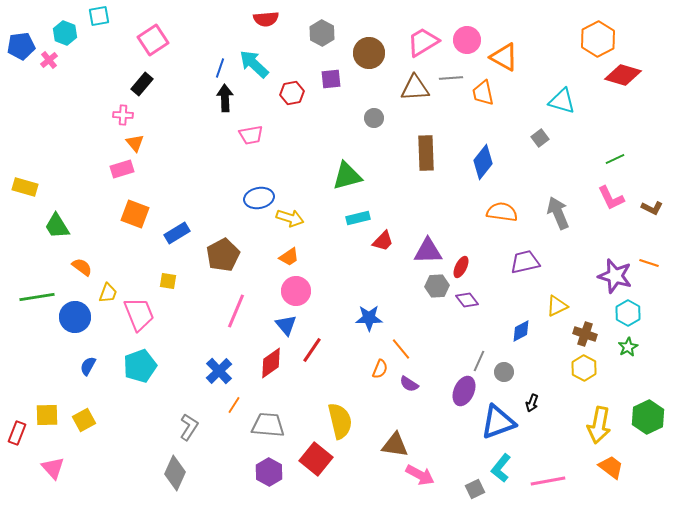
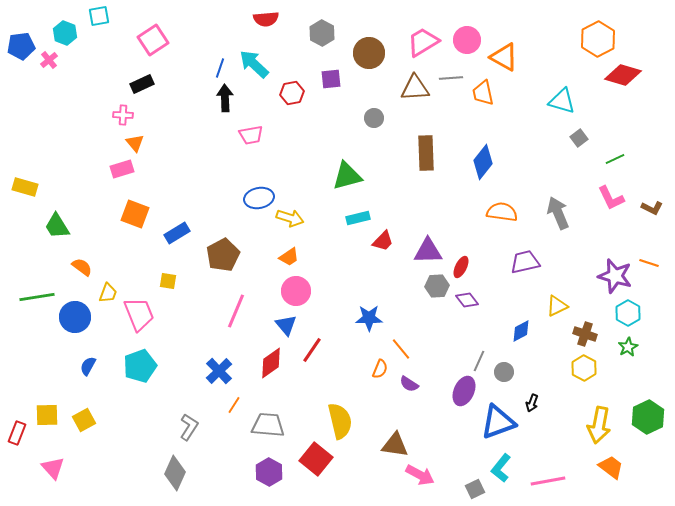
black rectangle at (142, 84): rotated 25 degrees clockwise
gray square at (540, 138): moved 39 px right
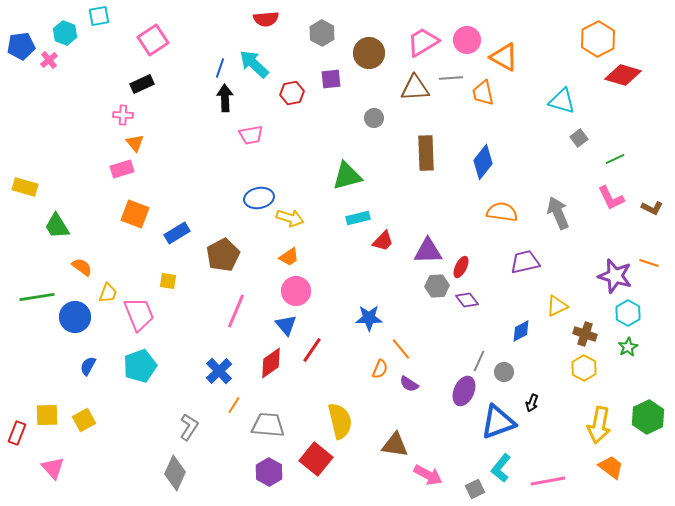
pink arrow at (420, 475): moved 8 px right
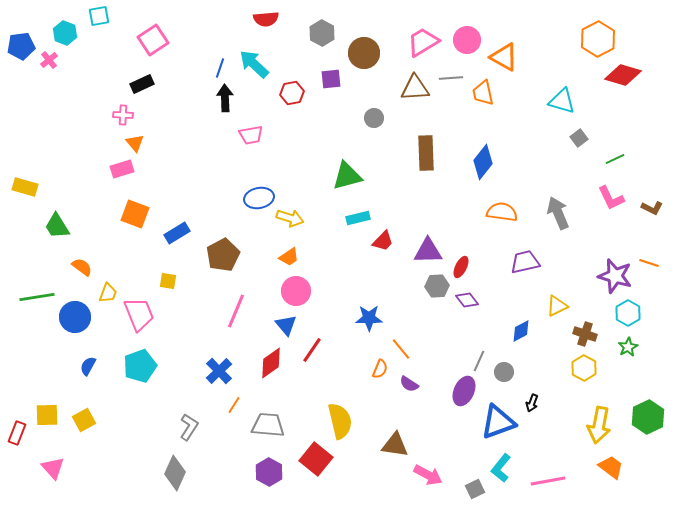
brown circle at (369, 53): moved 5 px left
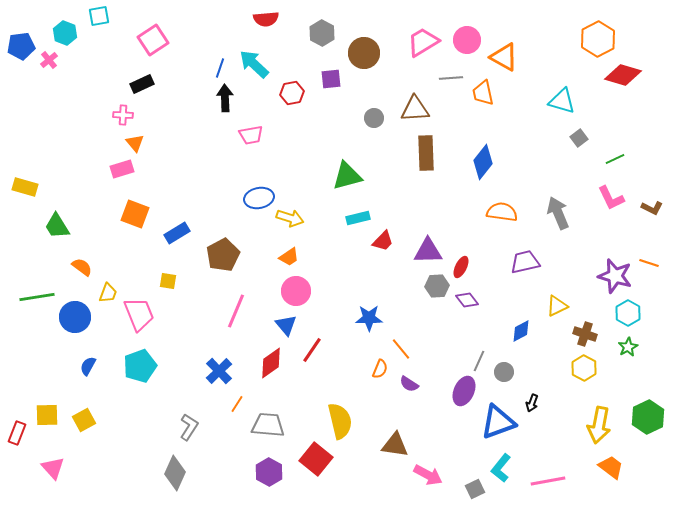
brown triangle at (415, 88): moved 21 px down
orange line at (234, 405): moved 3 px right, 1 px up
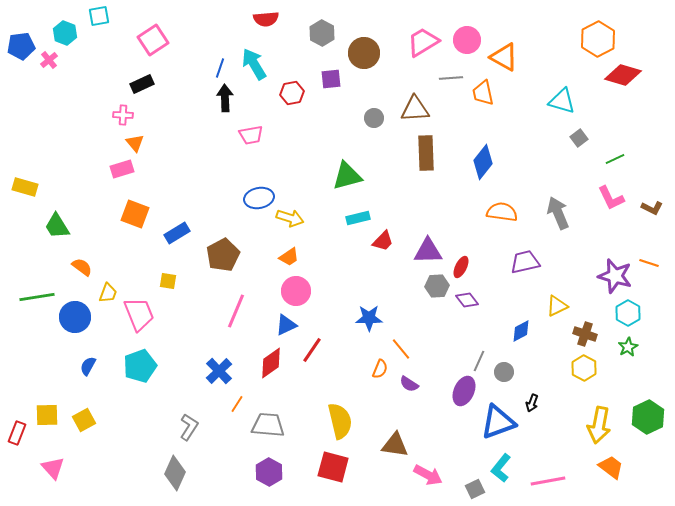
cyan arrow at (254, 64): rotated 16 degrees clockwise
blue triangle at (286, 325): rotated 45 degrees clockwise
red square at (316, 459): moved 17 px right, 8 px down; rotated 24 degrees counterclockwise
